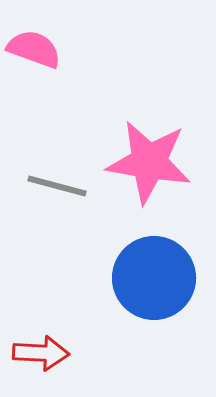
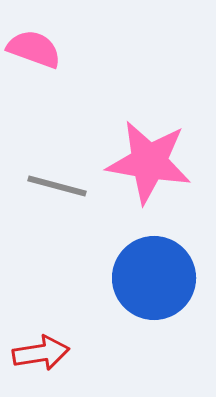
red arrow: rotated 12 degrees counterclockwise
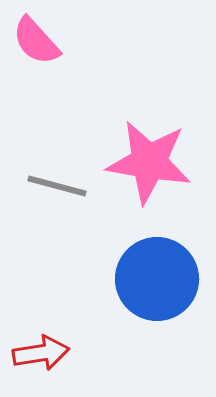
pink semicircle: moved 2 px right, 8 px up; rotated 152 degrees counterclockwise
blue circle: moved 3 px right, 1 px down
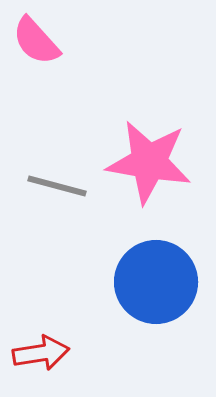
blue circle: moved 1 px left, 3 px down
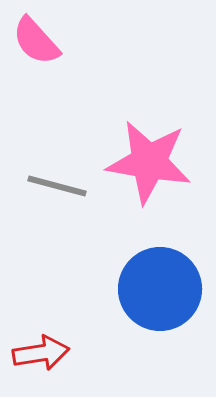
blue circle: moved 4 px right, 7 px down
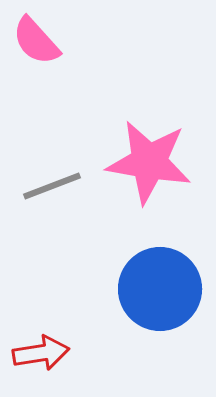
gray line: moved 5 px left; rotated 36 degrees counterclockwise
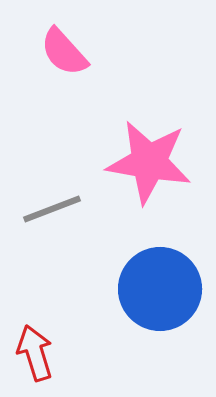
pink semicircle: moved 28 px right, 11 px down
gray line: moved 23 px down
red arrow: moved 6 px left; rotated 98 degrees counterclockwise
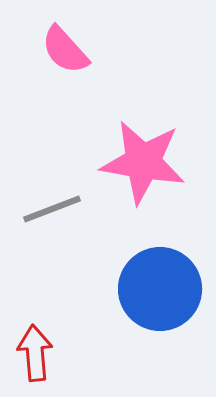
pink semicircle: moved 1 px right, 2 px up
pink star: moved 6 px left
red arrow: rotated 12 degrees clockwise
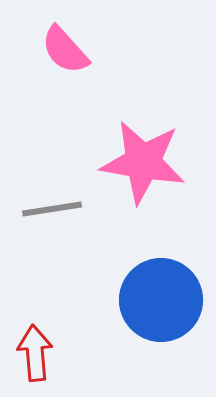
gray line: rotated 12 degrees clockwise
blue circle: moved 1 px right, 11 px down
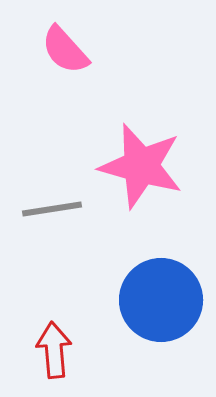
pink star: moved 2 px left, 4 px down; rotated 6 degrees clockwise
red arrow: moved 19 px right, 3 px up
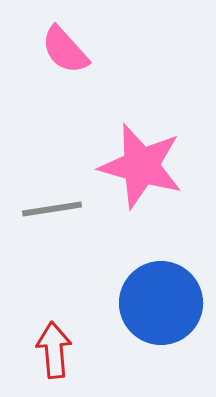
blue circle: moved 3 px down
